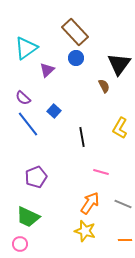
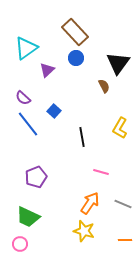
black triangle: moved 1 px left, 1 px up
yellow star: moved 1 px left
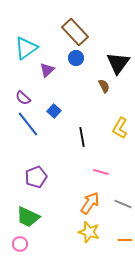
yellow star: moved 5 px right, 1 px down
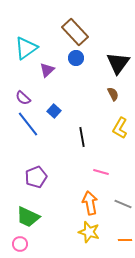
brown semicircle: moved 9 px right, 8 px down
orange arrow: rotated 45 degrees counterclockwise
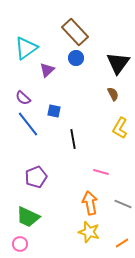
blue square: rotated 32 degrees counterclockwise
black line: moved 9 px left, 2 px down
orange line: moved 3 px left, 3 px down; rotated 32 degrees counterclockwise
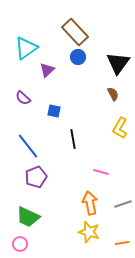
blue circle: moved 2 px right, 1 px up
blue line: moved 22 px down
gray line: rotated 42 degrees counterclockwise
orange line: rotated 24 degrees clockwise
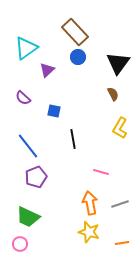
gray line: moved 3 px left
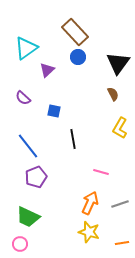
orange arrow: rotated 35 degrees clockwise
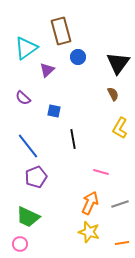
brown rectangle: moved 14 px left, 1 px up; rotated 28 degrees clockwise
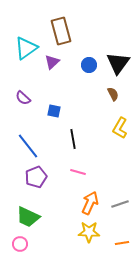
blue circle: moved 11 px right, 8 px down
purple triangle: moved 5 px right, 8 px up
pink line: moved 23 px left
yellow star: rotated 15 degrees counterclockwise
